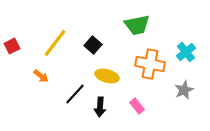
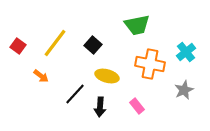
red square: moved 6 px right; rotated 28 degrees counterclockwise
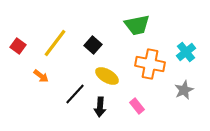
yellow ellipse: rotated 15 degrees clockwise
